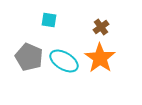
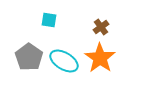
gray pentagon: rotated 12 degrees clockwise
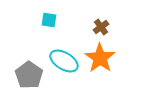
gray pentagon: moved 18 px down
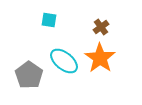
cyan ellipse: rotated 8 degrees clockwise
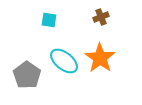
brown cross: moved 10 px up; rotated 14 degrees clockwise
gray pentagon: moved 2 px left
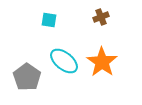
orange star: moved 2 px right, 4 px down
gray pentagon: moved 2 px down
